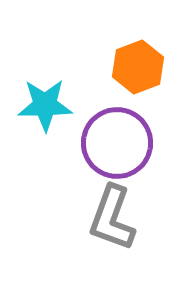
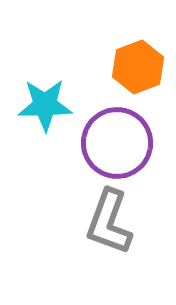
gray L-shape: moved 3 px left, 4 px down
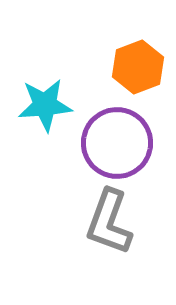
cyan star: rotated 4 degrees counterclockwise
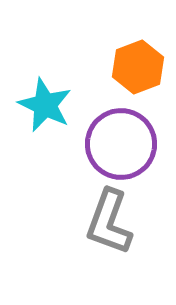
cyan star: rotated 30 degrees clockwise
purple circle: moved 4 px right, 1 px down
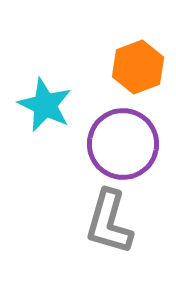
purple circle: moved 2 px right
gray L-shape: rotated 4 degrees counterclockwise
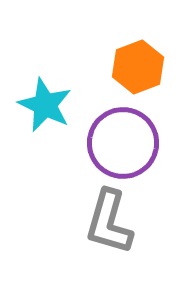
purple circle: moved 1 px up
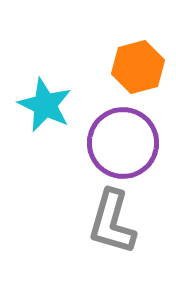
orange hexagon: rotated 6 degrees clockwise
gray L-shape: moved 3 px right
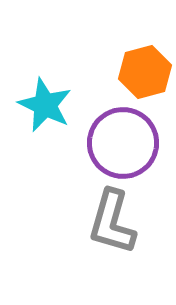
orange hexagon: moved 7 px right, 5 px down
